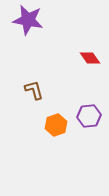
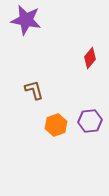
purple star: moved 2 px left
red diamond: rotated 75 degrees clockwise
purple hexagon: moved 1 px right, 5 px down
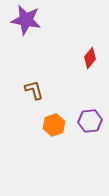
orange hexagon: moved 2 px left
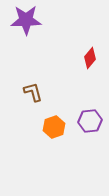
purple star: rotated 12 degrees counterclockwise
brown L-shape: moved 1 px left, 2 px down
orange hexagon: moved 2 px down
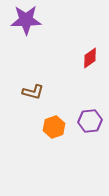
red diamond: rotated 15 degrees clockwise
brown L-shape: rotated 120 degrees clockwise
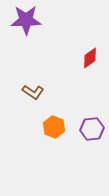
brown L-shape: rotated 20 degrees clockwise
purple hexagon: moved 2 px right, 8 px down
orange hexagon: rotated 20 degrees counterclockwise
